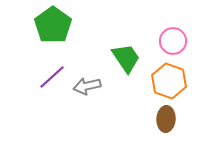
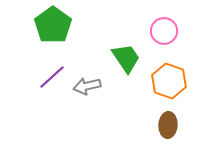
pink circle: moved 9 px left, 10 px up
brown ellipse: moved 2 px right, 6 px down
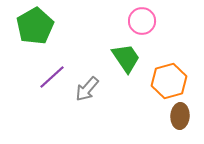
green pentagon: moved 18 px left, 1 px down; rotated 6 degrees clockwise
pink circle: moved 22 px left, 10 px up
orange hexagon: rotated 24 degrees clockwise
gray arrow: moved 3 px down; rotated 36 degrees counterclockwise
brown ellipse: moved 12 px right, 9 px up
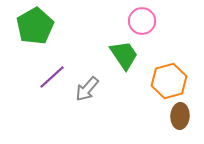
green trapezoid: moved 2 px left, 3 px up
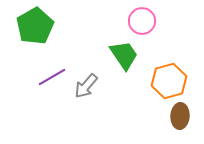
purple line: rotated 12 degrees clockwise
gray arrow: moved 1 px left, 3 px up
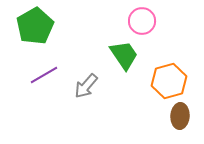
purple line: moved 8 px left, 2 px up
